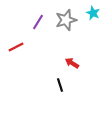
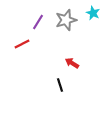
red line: moved 6 px right, 3 px up
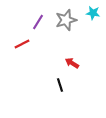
cyan star: rotated 16 degrees counterclockwise
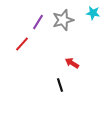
gray star: moved 3 px left
red line: rotated 21 degrees counterclockwise
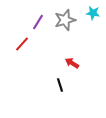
gray star: moved 2 px right
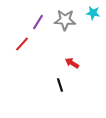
gray star: rotated 20 degrees clockwise
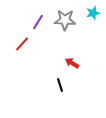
cyan star: rotated 24 degrees counterclockwise
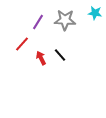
cyan star: moved 2 px right; rotated 24 degrees clockwise
red arrow: moved 31 px left, 5 px up; rotated 32 degrees clockwise
black line: moved 30 px up; rotated 24 degrees counterclockwise
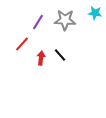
red arrow: rotated 32 degrees clockwise
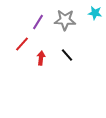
black line: moved 7 px right
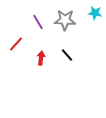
purple line: rotated 63 degrees counterclockwise
red line: moved 6 px left
